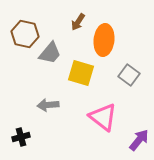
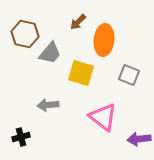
brown arrow: rotated 12 degrees clockwise
gray square: rotated 15 degrees counterclockwise
purple arrow: moved 1 px up; rotated 135 degrees counterclockwise
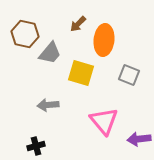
brown arrow: moved 2 px down
pink triangle: moved 1 px right, 4 px down; rotated 12 degrees clockwise
black cross: moved 15 px right, 9 px down
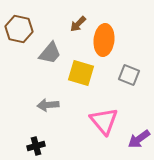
brown hexagon: moved 6 px left, 5 px up
purple arrow: rotated 30 degrees counterclockwise
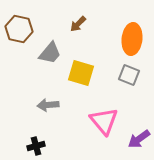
orange ellipse: moved 28 px right, 1 px up
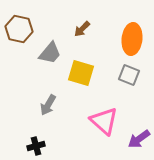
brown arrow: moved 4 px right, 5 px down
gray arrow: rotated 55 degrees counterclockwise
pink triangle: rotated 8 degrees counterclockwise
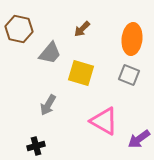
pink triangle: rotated 12 degrees counterclockwise
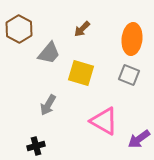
brown hexagon: rotated 16 degrees clockwise
gray trapezoid: moved 1 px left
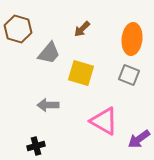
brown hexagon: moved 1 px left; rotated 12 degrees counterclockwise
gray arrow: rotated 60 degrees clockwise
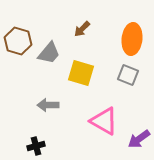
brown hexagon: moved 12 px down
gray square: moved 1 px left
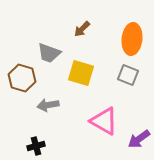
brown hexagon: moved 4 px right, 37 px down
gray trapezoid: rotated 70 degrees clockwise
gray arrow: rotated 10 degrees counterclockwise
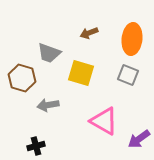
brown arrow: moved 7 px right, 4 px down; rotated 24 degrees clockwise
